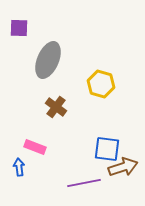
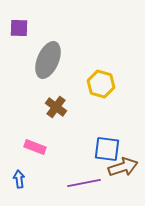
blue arrow: moved 12 px down
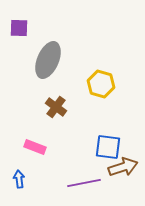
blue square: moved 1 px right, 2 px up
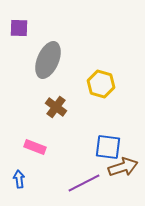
purple line: rotated 16 degrees counterclockwise
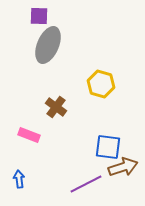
purple square: moved 20 px right, 12 px up
gray ellipse: moved 15 px up
pink rectangle: moved 6 px left, 12 px up
purple line: moved 2 px right, 1 px down
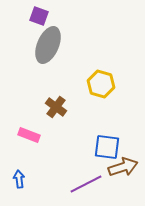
purple square: rotated 18 degrees clockwise
blue square: moved 1 px left
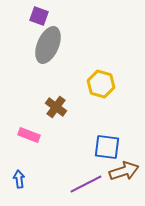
brown arrow: moved 1 px right, 4 px down
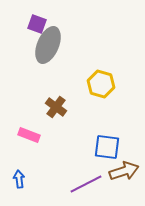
purple square: moved 2 px left, 8 px down
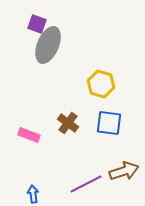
brown cross: moved 12 px right, 16 px down
blue square: moved 2 px right, 24 px up
blue arrow: moved 14 px right, 15 px down
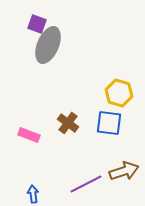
yellow hexagon: moved 18 px right, 9 px down
